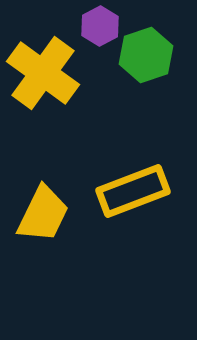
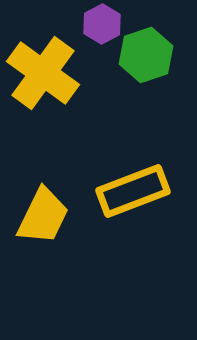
purple hexagon: moved 2 px right, 2 px up
yellow trapezoid: moved 2 px down
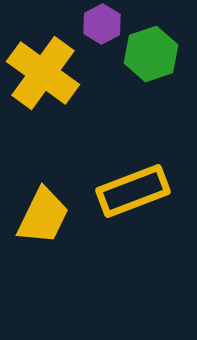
green hexagon: moved 5 px right, 1 px up
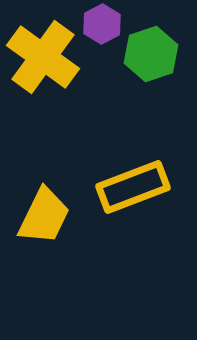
yellow cross: moved 16 px up
yellow rectangle: moved 4 px up
yellow trapezoid: moved 1 px right
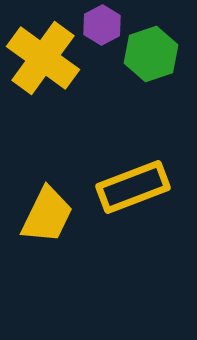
purple hexagon: moved 1 px down
yellow cross: moved 1 px down
yellow trapezoid: moved 3 px right, 1 px up
